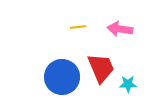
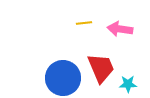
yellow line: moved 6 px right, 4 px up
blue circle: moved 1 px right, 1 px down
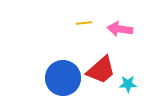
red trapezoid: moved 2 px down; rotated 72 degrees clockwise
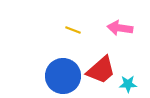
yellow line: moved 11 px left, 7 px down; rotated 28 degrees clockwise
pink arrow: moved 1 px up
blue circle: moved 2 px up
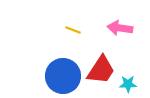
red trapezoid: rotated 16 degrees counterclockwise
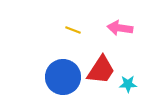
blue circle: moved 1 px down
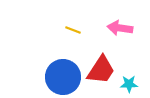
cyan star: moved 1 px right
